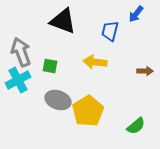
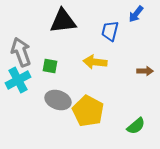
black triangle: rotated 28 degrees counterclockwise
yellow pentagon: rotated 12 degrees counterclockwise
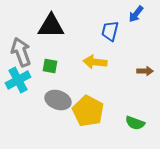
black triangle: moved 12 px left, 5 px down; rotated 8 degrees clockwise
green semicircle: moved 1 px left, 3 px up; rotated 60 degrees clockwise
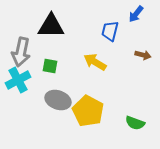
gray arrow: rotated 148 degrees counterclockwise
yellow arrow: rotated 25 degrees clockwise
brown arrow: moved 2 px left, 16 px up; rotated 14 degrees clockwise
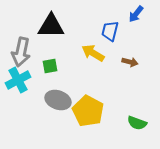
brown arrow: moved 13 px left, 7 px down
yellow arrow: moved 2 px left, 9 px up
green square: rotated 21 degrees counterclockwise
green semicircle: moved 2 px right
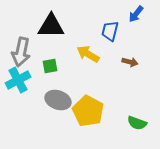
yellow arrow: moved 5 px left, 1 px down
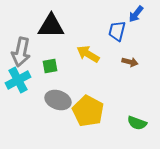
blue trapezoid: moved 7 px right
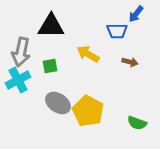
blue trapezoid: rotated 105 degrees counterclockwise
gray ellipse: moved 3 px down; rotated 15 degrees clockwise
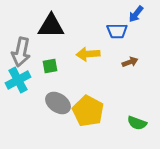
yellow arrow: rotated 35 degrees counterclockwise
brown arrow: rotated 35 degrees counterclockwise
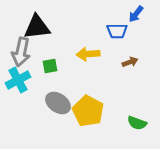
black triangle: moved 14 px left, 1 px down; rotated 8 degrees counterclockwise
